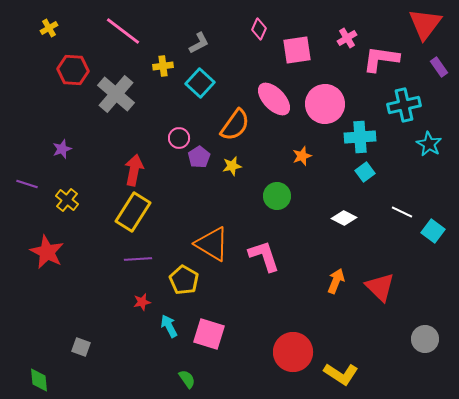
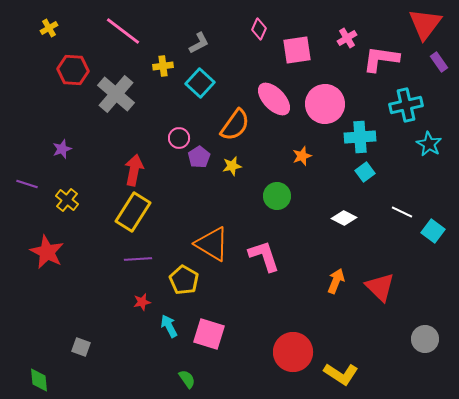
purple rectangle at (439, 67): moved 5 px up
cyan cross at (404, 105): moved 2 px right
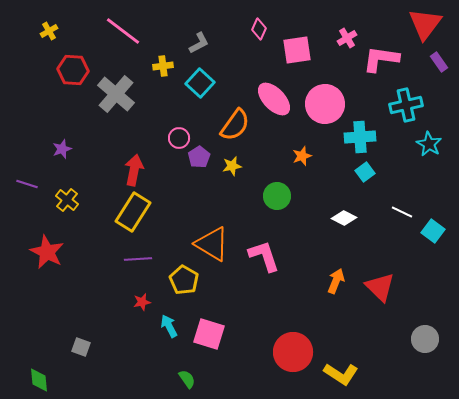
yellow cross at (49, 28): moved 3 px down
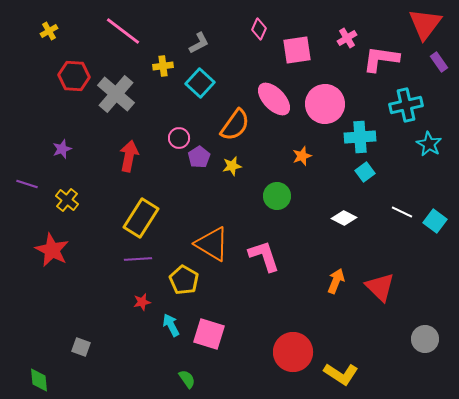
red hexagon at (73, 70): moved 1 px right, 6 px down
red arrow at (134, 170): moved 5 px left, 14 px up
yellow rectangle at (133, 212): moved 8 px right, 6 px down
cyan square at (433, 231): moved 2 px right, 10 px up
red star at (47, 252): moved 5 px right, 2 px up
cyan arrow at (169, 326): moved 2 px right, 1 px up
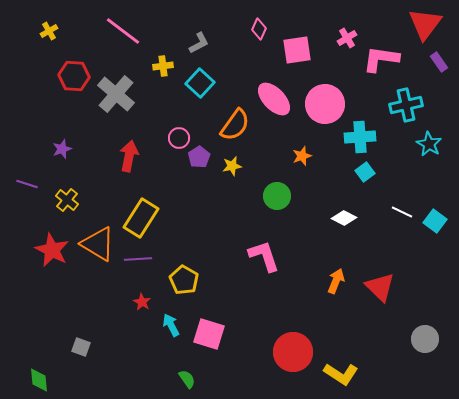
orange triangle at (212, 244): moved 114 px left
red star at (142, 302): rotated 30 degrees counterclockwise
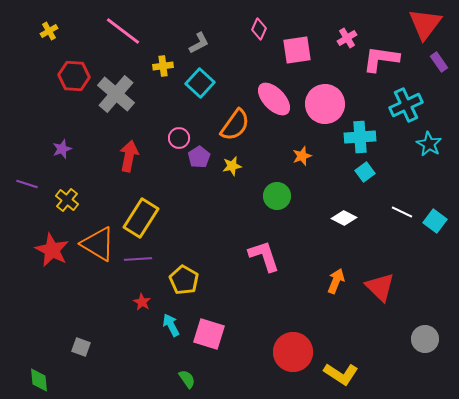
cyan cross at (406, 105): rotated 12 degrees counterclockwise
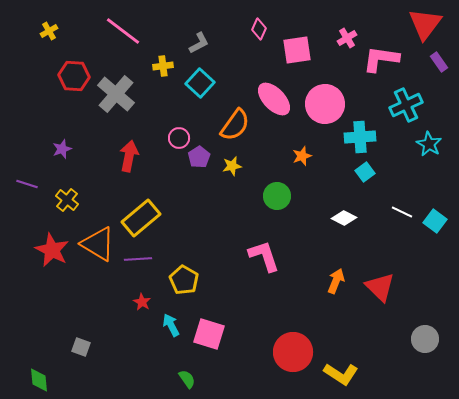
yellow rectangle at (141, 218): rotated 18 degrees clockwise
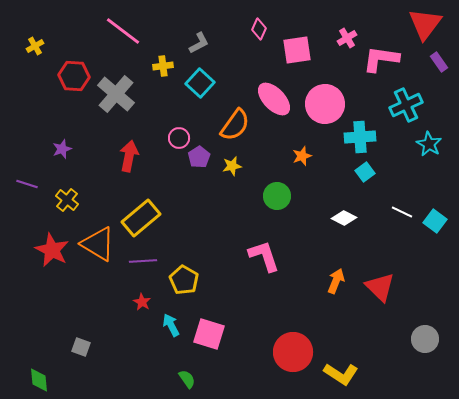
yellow cross at (49, 31): moved 14 px left, 15 px down
purple line at (138, 259): moved 5 px right, 2 px down
